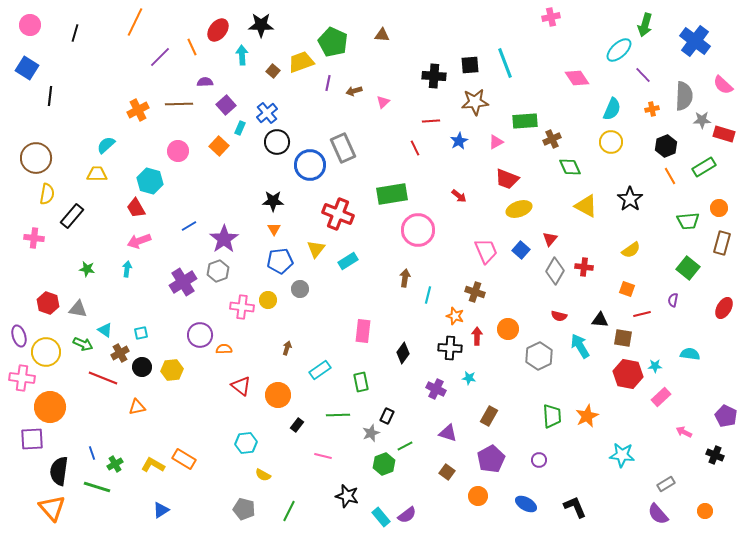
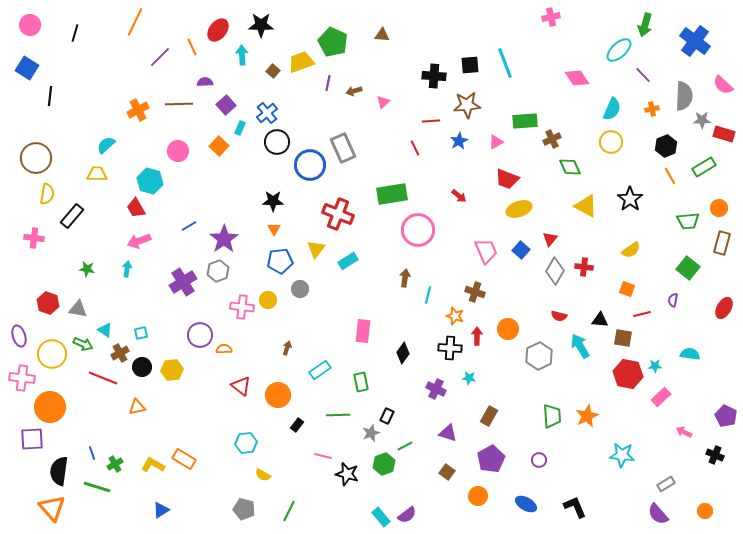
brown star at (475, 102): moved 8 px left, 3 px down
yellow circle at (46, 352): moved 6 px right, 2 px down
black star at (347, 496): moved 22 px up
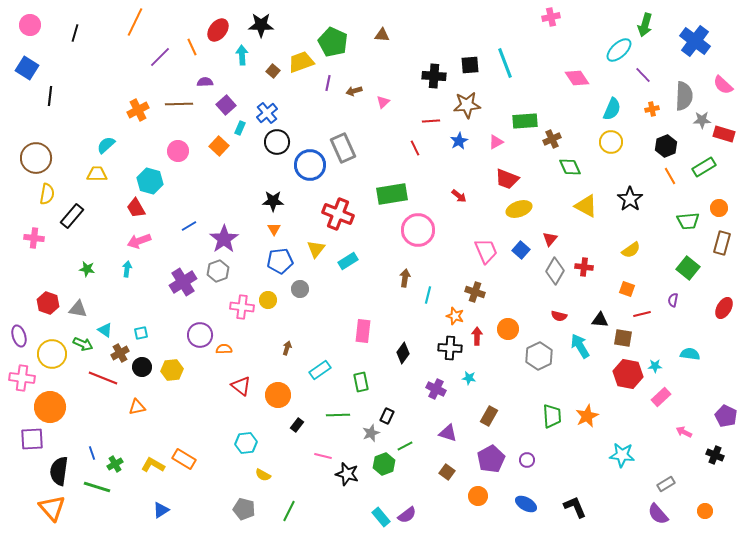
purple circle at (539, 460): moved 12 px left
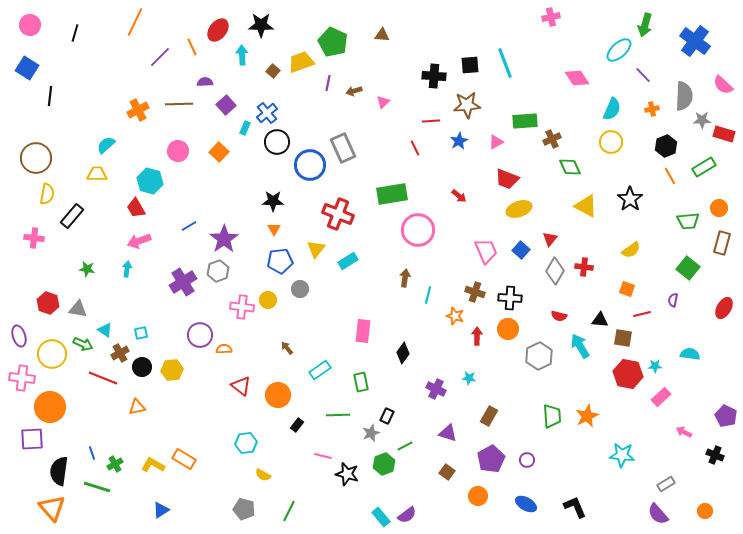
cyan rectangle at (240, 128): moved 5 px right
orange square at (219, 146): moved 6 px down
brown arrow at (287, 348): rotated 56 degrees counterclockwise
black cross at (450, 348): moved 60 px right, 50 px up
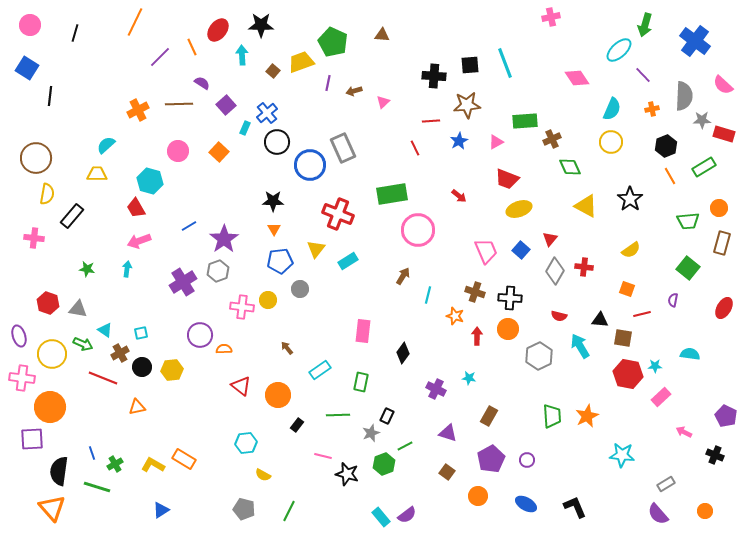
purple semicircle at (205, 82): moved 3 px left, 1 px down; rotated 35 degrees clockwise
brown arrow at (405, 278): moved 2 px left, 2 px up; rotated 24 degrees clockwise
green rectangle at (361, 382): rotated 24 degrees clockwise
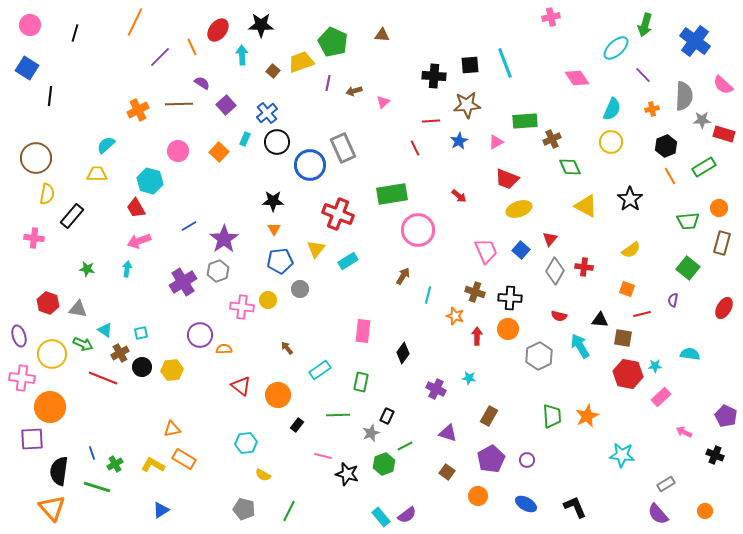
cyan ellipse at (619, 50): moved 3 px left, 2 px up
cyan rectangle at (245, 128): moved 11 px down
orange triangle at (137, 407): moved 35 px right, 22 px down
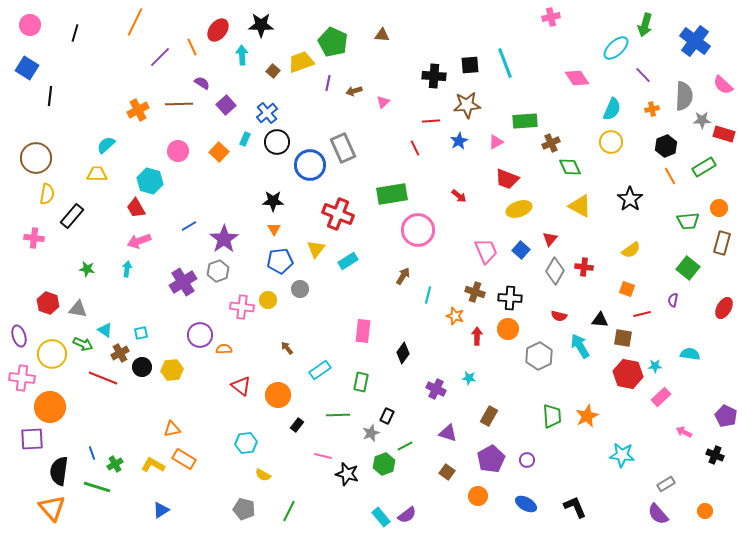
brown cross at (552, 139): moved 1 px left, 4 px down
yellow triangle at (586, 206): moved 6 px left
